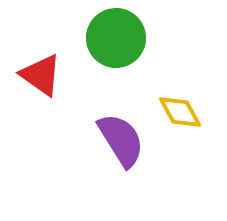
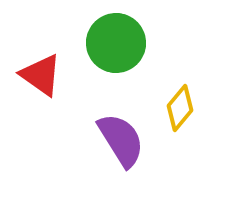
green circle: moved 5 px down
yellow diamond: moved 4 px up; rotated 69 degrees clockwise
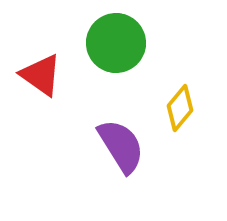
purple semicircle: moved 6 px down
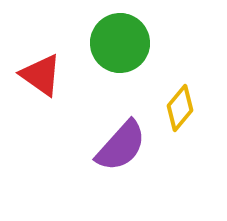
green circle: moved 4 px right
purple semicircle: rotated 74 degrees clockwise
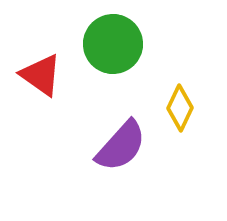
green circle: moved 7 px left, 1 px down
yellow diamond: rotated 15 degrees counterclockwise
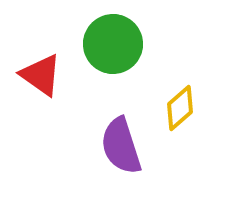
yellow diamond: rotated 24 degrees clockwise
purple semicircle: rotated 120 degrees clockwise
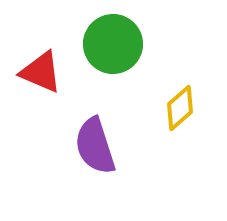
red triangle: moved 3 px up; rotated 12 degrees counterclockwise
purple semicircle: moved 26 px left
